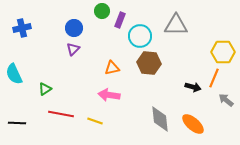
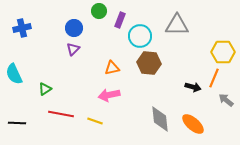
green circle: moved 3 px left
gray triangle: moved 1 px right
pink arrow: rotated 20 degrees counterclockwise
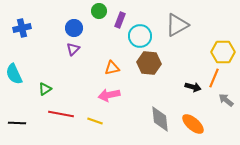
gray triangle: rotated 30 degrees counterclockwise
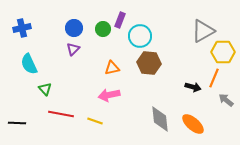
green circle: moved 4 px right, 18 px down
gray triangle: moved 26 px right, 6 px down
cyan semicircle: moved 15 px right, 10 px up
green triangle: rotated 40 degrees counterclockwise
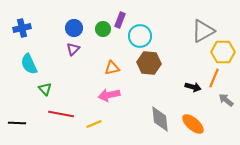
yellow line: moved 1 px left, 3 px down; rotated 42 degrees counterclockwise
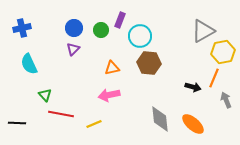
green circle: moved 2 px left, 1 px down
yellow hexagon: rotated 10 degrees counterclockwise
green triangle: moved 6 px down
gray arrow: rotated 28 degrees clockwise
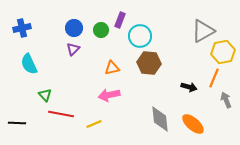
black arrow: moved 4 px left
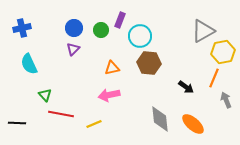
black arrow: moved 3 px left; rotated 21 degrees clockwise
